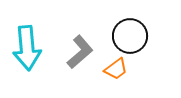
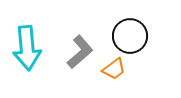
orange trapezoid: moved 2 px left
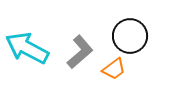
cyan arrow: rotated 123 degrees clockwise
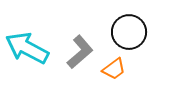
black circle: moved 1 px left, 4 px up
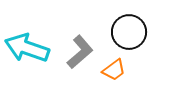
cyan arrow: rotated 9 degrees counterclockwise
orange trapezoid: moved 1 px down
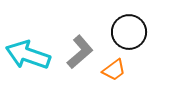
cyan arrow: moved 1 px right, 7 px down
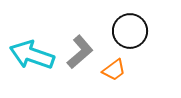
black circle: moved 1 px right, 1 px up
cyan arrow: moved 4 px right
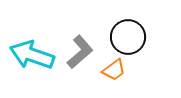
black circle: moved 2 px left, 6 px down
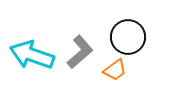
orange trapezoid: moved 1 px right
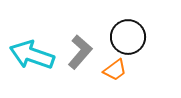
gray L-shape: rotated 8 degrees counterclockwise
